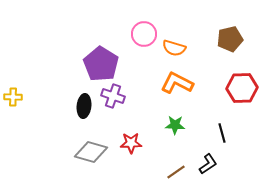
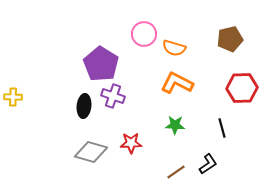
black line: moved 5 px up
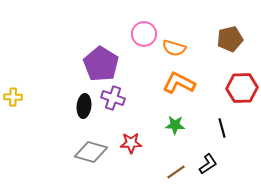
orange L-shape: moved 2 px right
purple cross: moved 2 px down
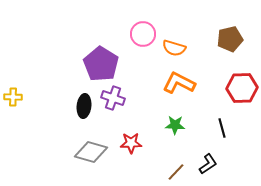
pink circle: moved 1 px left
brown line: rotated 12 degrees counterclockwise
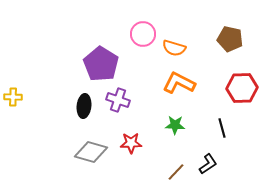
brown pentagon: rotated 25 degrees clockwise
purple cross: moved 5 px right, 2 px down
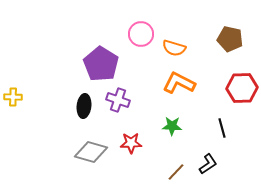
pink circle: moved 2 px left
green star: moved 3 px left, 1 px down
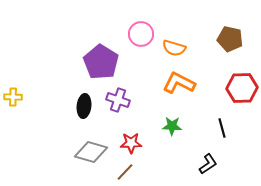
purple pentagon: moved 2 px up
brown line: moved 51 px left
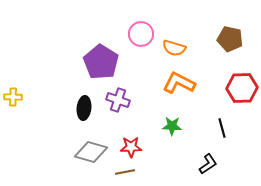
black ellipse: moved 2 px down
red star: moved 4 px down
brown line: rotated 36 degrees clockwise
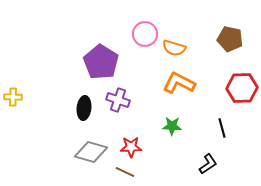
pink circle: moved 4 px right
brown line: rotated 36 degrees clockwise
